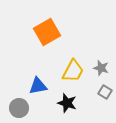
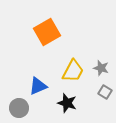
blue triangle: rotated 12 degrees counterclockwise
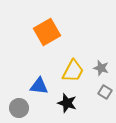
blue triangle: moved 1 px right; rotated 30 degrees clockwise
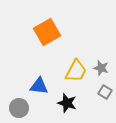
yellow trapezoid: moved 3 px right
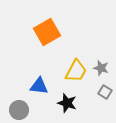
gray circle: moved 2 px down
